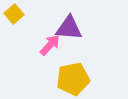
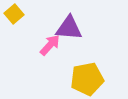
yellow pentagon: moved 14 px right
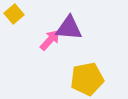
pink arrow: moved 5 px up
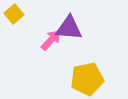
pink arrow: moved 1 px right
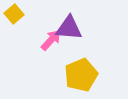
yellow pentagon: moved 6 px left, 4 px up; rotated 12 degrees counterclockwise
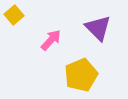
yellow square: moved 1 px down
purple triangle: moved 29 px right; rotated 40 degrees clockwise
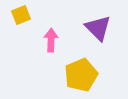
yellow square: moved 7 px right; rotated 18 degrees clockwise
pink arrow: rotated 40 degrees counterclockwise
